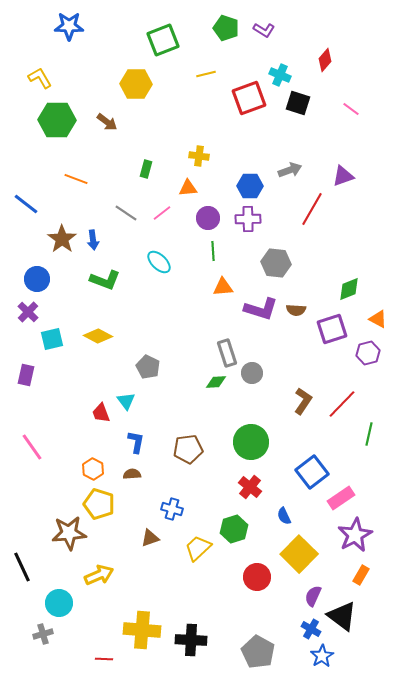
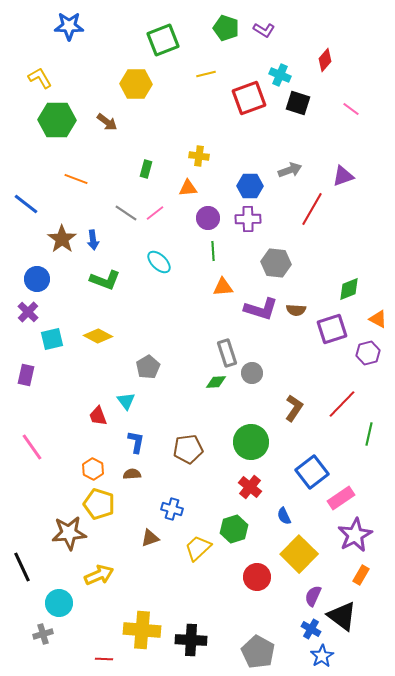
pink line at (162, 213): moved 7 px left
gray pentagon at (148, 367): rotated 15 degrees clockwise
brown L-shape at (303, 401): moved 9 px left, 7 px down
red trapezoid at (101, 413): moved 3 px left, 3 px down
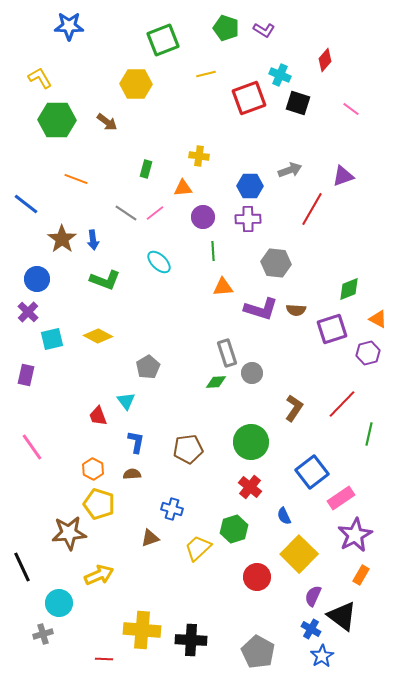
orange triangle at (188, 188): moved 5 px left
purple circle at (208, 218): moved 5 px left, 1 px up
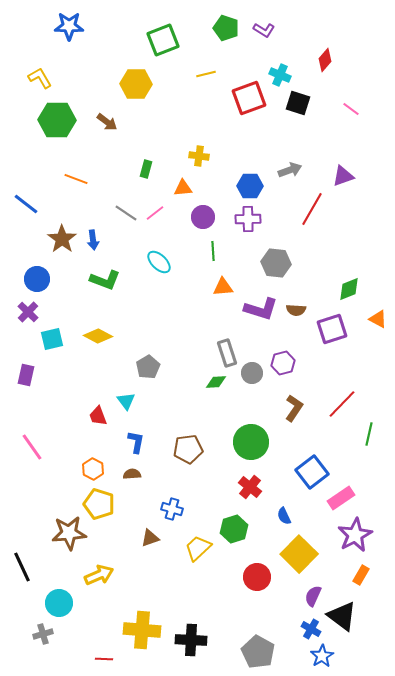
purple hexagon at (368, 353): moved 85 px left, 10 px down
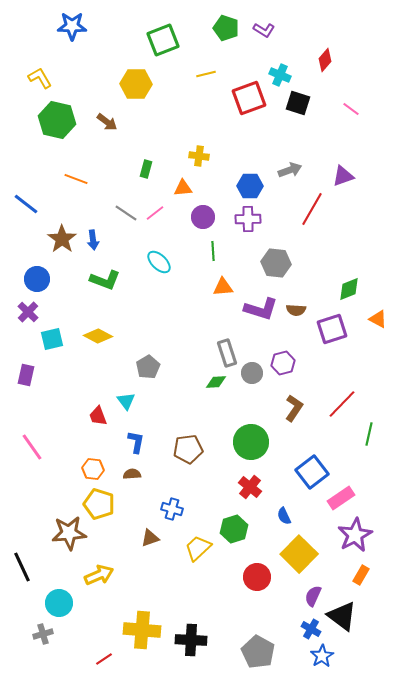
blue star at (69, 26): moved 3 px right
green hexagon at (57, 120): rotated 12 degrees clockwise
orange hexagon at (93, 469): rotated 20 degrees counterclockwise
red line at (104, 659): rotated 36 degrees counterclockwise
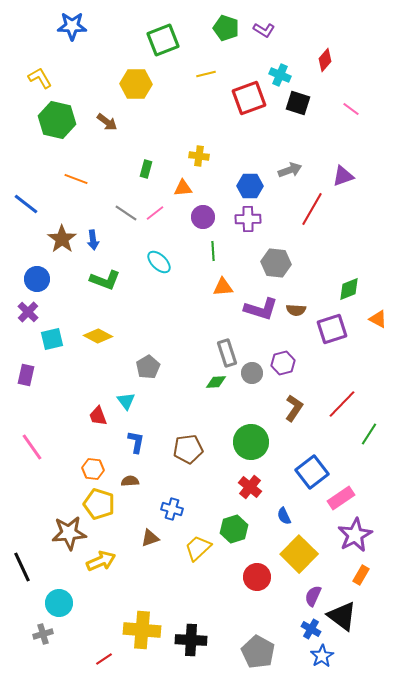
green line at (369, 434): rotated 20 degrees clockwise
brown semicircle at (132, 474): moved 2 px left, 7 px down
yellow arrow at (99, 575): moved 2 px right, 14 px up
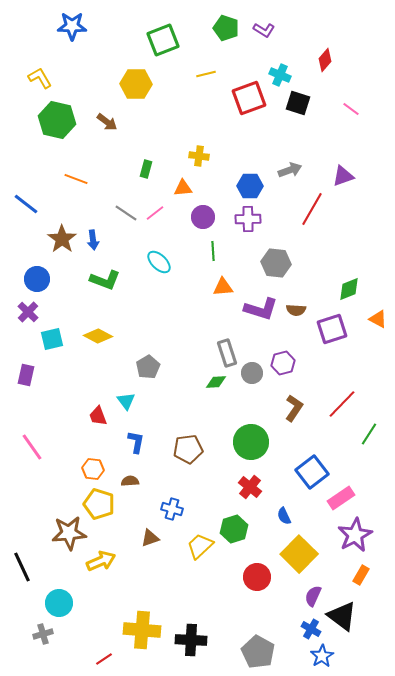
yellow trapezoid at (198, 548): moved 2 px right, 2 px up
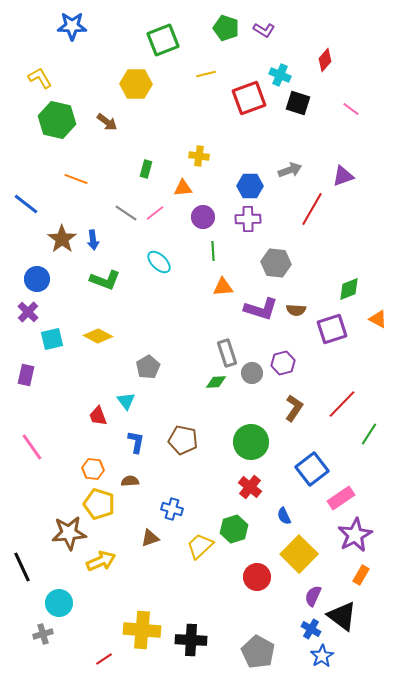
brown pentagon at (188, 449): moved 5 px left, 9 px up; rotated 20 degrees clockwise
blue square at (312, 472): moved 3 px up
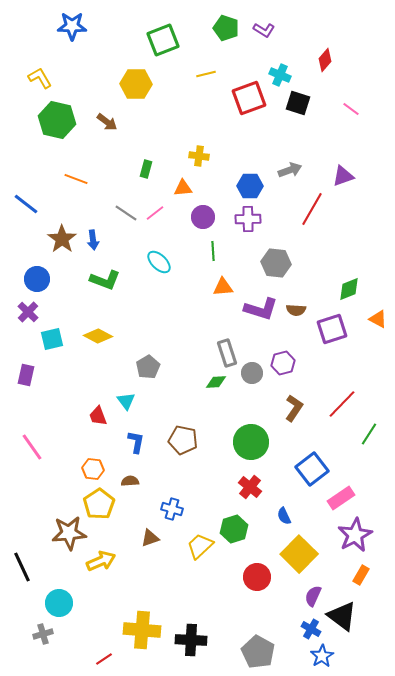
yellow pentagon at (99, 504): rotated 20 degrees clockwise
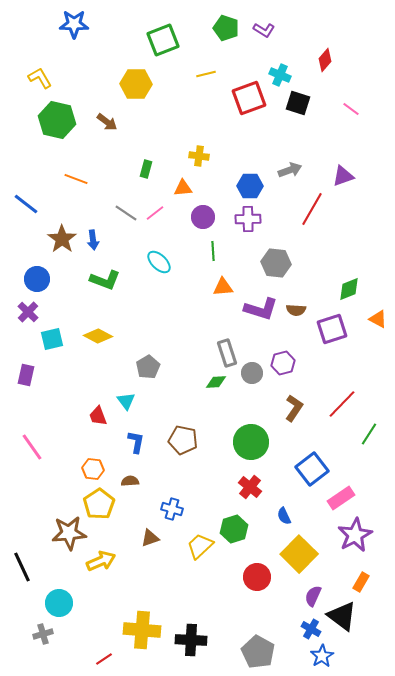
blue star at (72, 26): moved 2 px right, 2 px up
orange rectangle at (361, 575): moved 7 px down
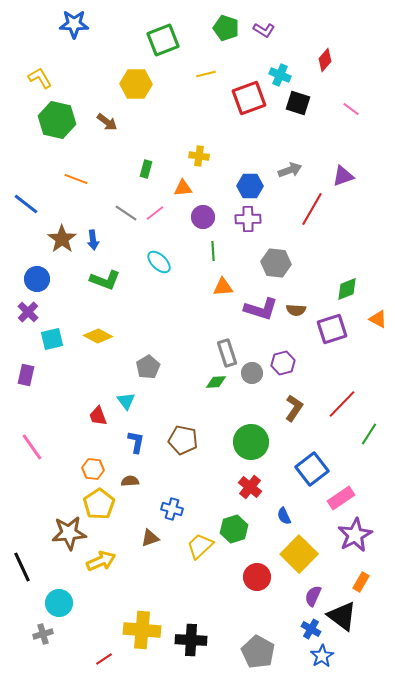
green diamond at (349, 289): moved 2 px left
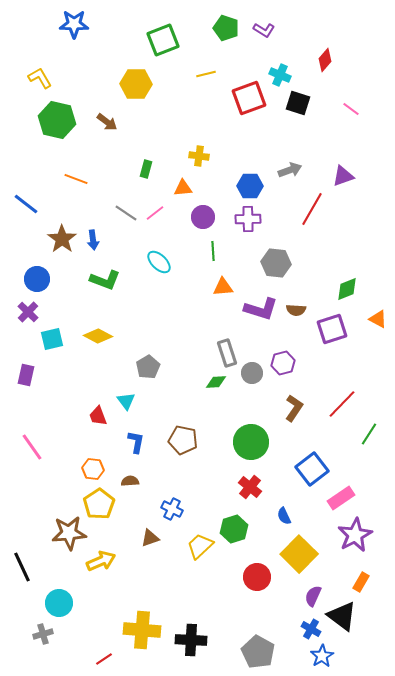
blue cross at (172, 509): rotated 10 degrees clockwise
